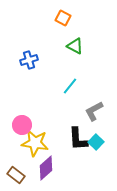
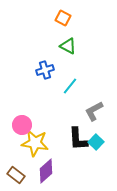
green triangle: moved 7 px left
blue cross: moved 16 px right, 10 px down
purple diamond: moved 3 px down
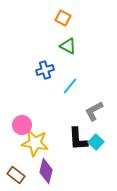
purple diamond: rotated 35 degrees counterclockwise
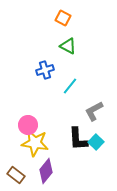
pink circle: moved 6 px right
purple diamond: rotated 25 degrees clockwise
